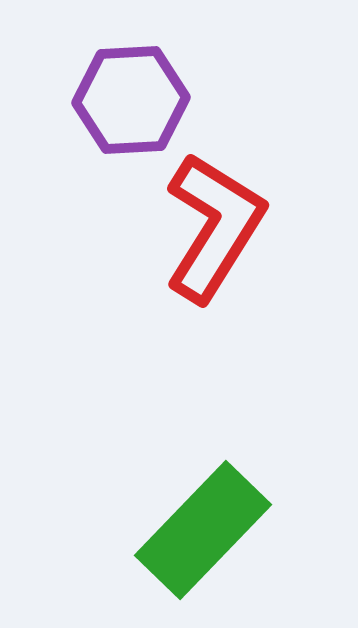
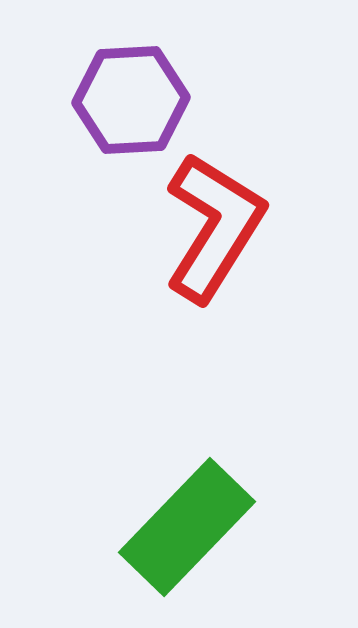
green rectangle: moved 16 px left, 3 px up
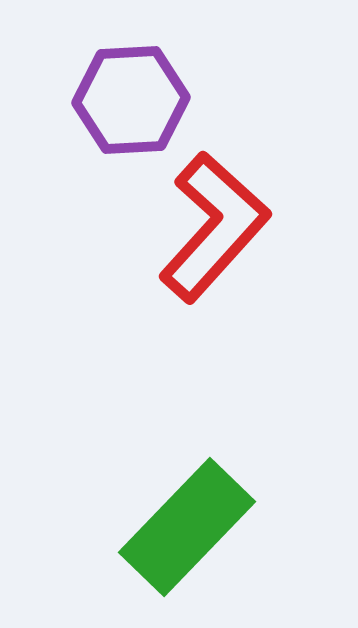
red L-shape: rotated 10 degrees clockwise
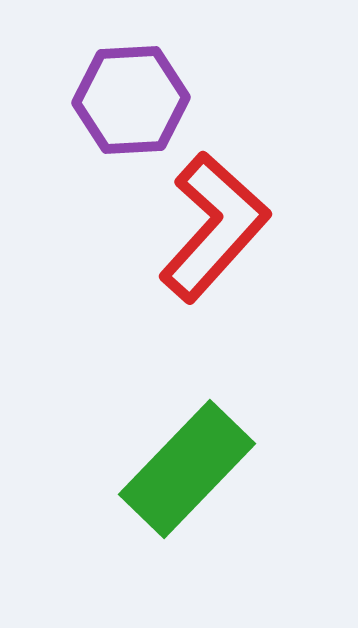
green rectangle: moved 58 px up
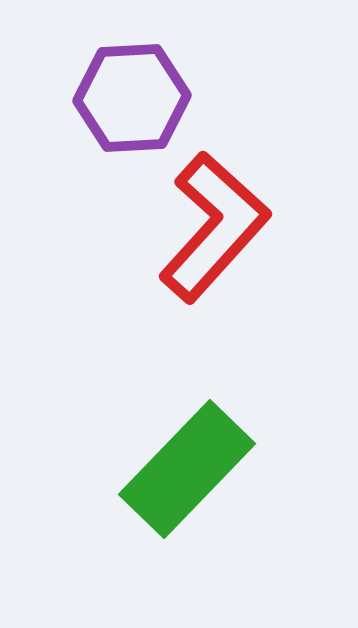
purple hexagon: moved 1 px right, 2 px up
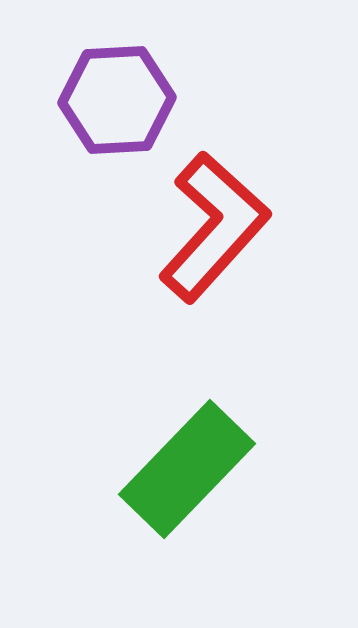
purple hexagon: moved 15 px left, 2 px down
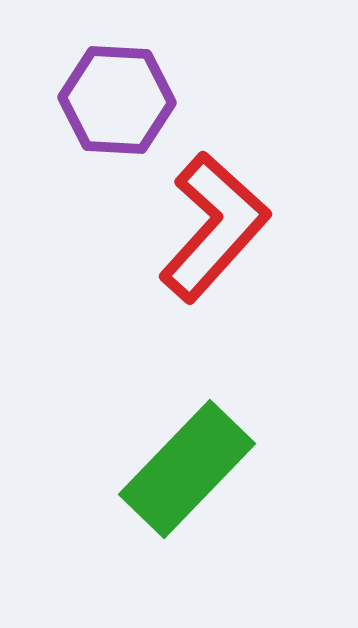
purple hexagon: rotated 6 degrees clockwise
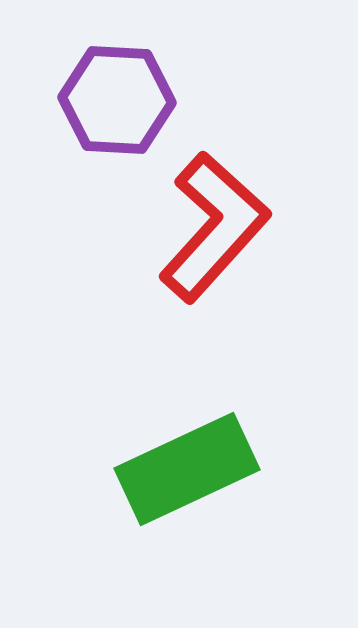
green rectangle: rotated 21 degrees clockwise
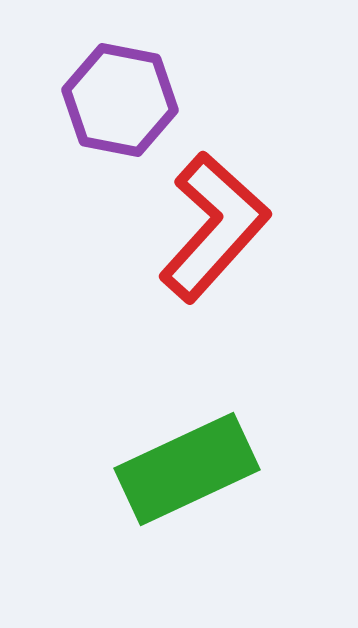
purple hexagon: moved 3 px right; rotated 8 degrees clockwise
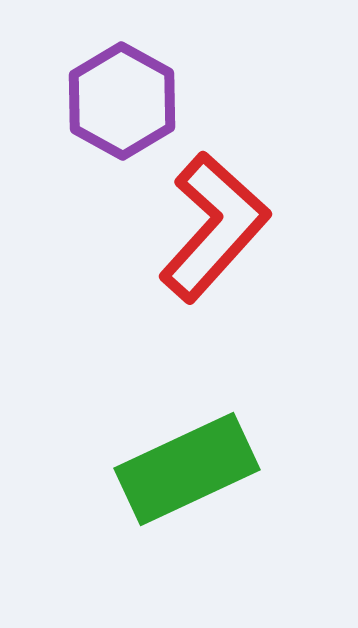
purple hexagon: moved 2 px right, 1 px down; rotated 18 degrees clockwise
